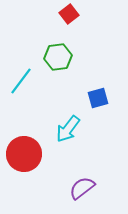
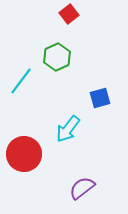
green hexagon: moved 1 px left; rotated 16 degrees counterclockwise
blue square: moved 2 px right
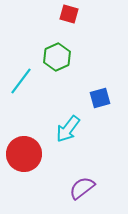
red square: rotated 36 degrees counterclockwise
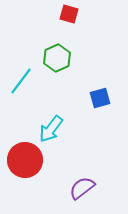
green hexagon: moved 1 px down
cyan arrow: moved 17 px left
red circle: moved 1 px right, 6 px down
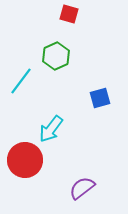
green hexagon: moved 1 px left, 2 px up
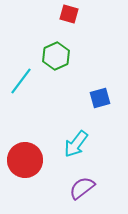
cyan arrow: moved 25 px right, 15 px down
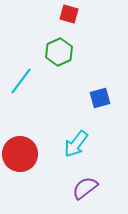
green hexagon: moved 3 px right, 4 px up
red circle: moved 5 px left, 6 px up
purple semicircle: moved 3 px right
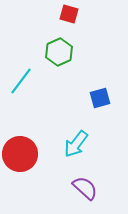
purple semicircle: rotated 80 degrees clockwise
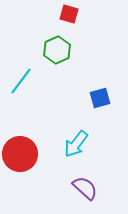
green hexagon: moved 2 px left, 2 px up
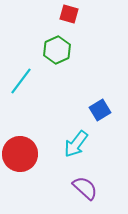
blue square: moved 12 px down; rotated 15 degrees counterclockwise
